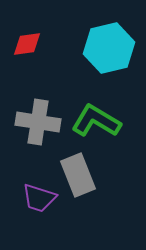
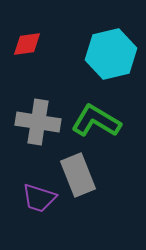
cyan hexagon: moved 2 px right, 6 px down
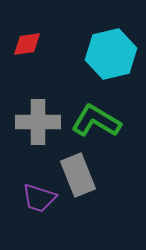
gray cross: rotated 9 degrees counterclockwise
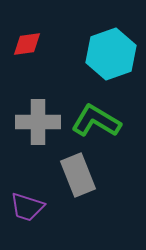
cyan hexagon: rotated 6 degrees counterclockwise
purple trapezoid: moved 12 px left, 9 px down
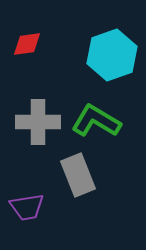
cyan hexagon: moved 1 px right, 1 px down
purple trapezoid: rotated 27 degrees counterclockwise
